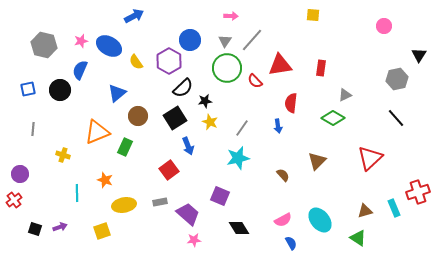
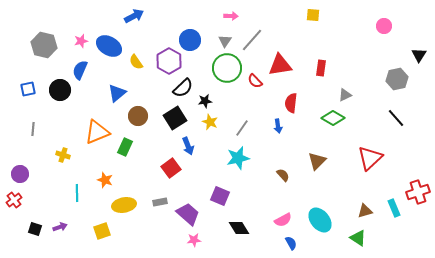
red square at (169, 170): moved 2 px right, 2 px up
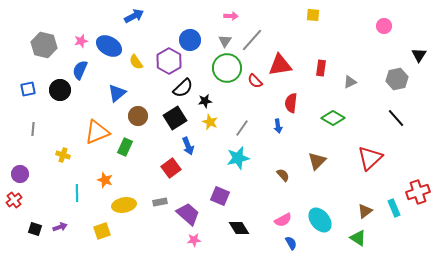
gray triangle at (345, 95): moved 5 px right, 13 px up
brown triangle at (365, 211): rotated 21 degrees counterclockwise
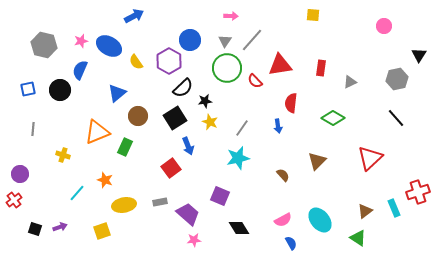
cyan line at (77, 193): rotated 42 degrees clockwise
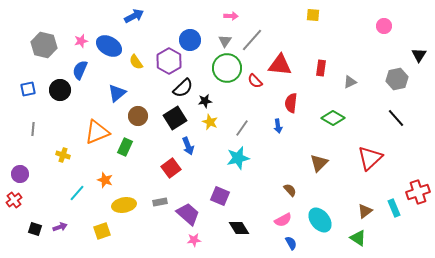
red triangle at (280, 65): rotated 15 degrees clockwise
brown triangle at (317, 161): moved 2 px right, 2 px down
brown semicircle at (283, 175): moved 7 px right, 15 px down
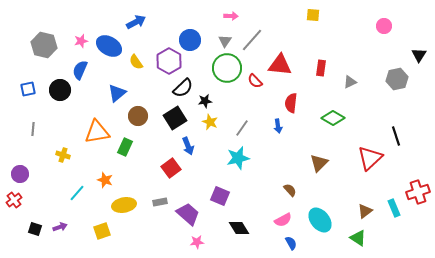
blue arrow at (134, 16): moved 2 px right, 6 px down
black line at (396, 118): moved 18 px down; rotated 24 degrees clockwise
orange triangle at (97, 132): rotated 12 degrees clockwise
pink star at (194, 240): moved 3 px right, 2 px down
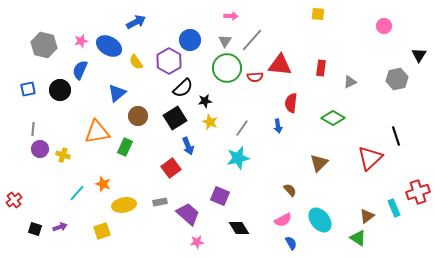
yellow square at (313, 15): moved 5 px right, 1 px up
red semicircle at (255, 81): moved 4 px up; rotated 49 degrees counterclockwise
purple circle at (20, 174): moved 20 px right, 25 px up
orange star at (105, 180): moved 2 px left, 4 px down
brown triangle at (365, 211): moved 2 px right, 5 px down
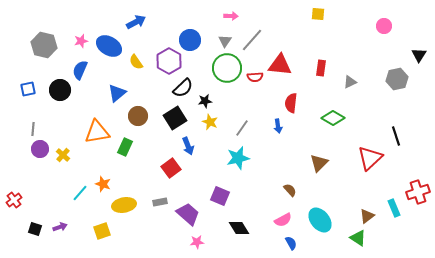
yellow cross at (63, 155): rotated 24 degrees clockwise
cyan line at (77, 193): moved 3 px right
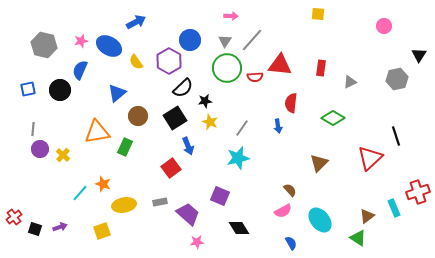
red cross at (14, 200): moved 17 px down
pink semicircle at (283, 220): moved 9 px up
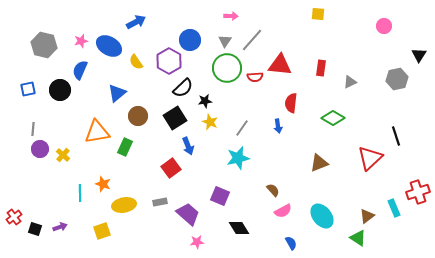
brown triangle at (319, 163): rotated 24 degrees clockwise
brown semicircle at (290, 190): moved 17 px left
cyan line at (80, 193): rotated 42 degrees counterclockwise
cyan ellipse at (320, 220): moved 2 px right, 4 px up
